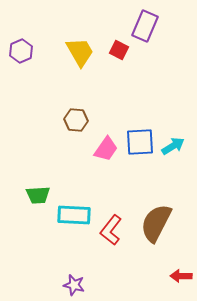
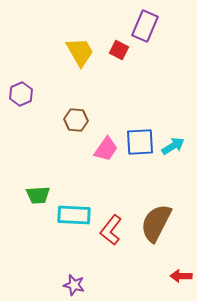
purple hexagon: moved 43 px down
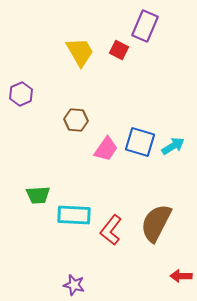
blue square: rotated 20 degrees clockwise
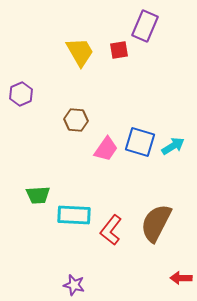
red square: rotated 36 degrees counterclockwise
red arrow: moved 2 px down
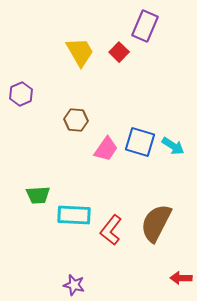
red square: moved 2 px down; rotated 36 degrees counterclockwise
cyan arrow: rotated 65 degrees clockwise
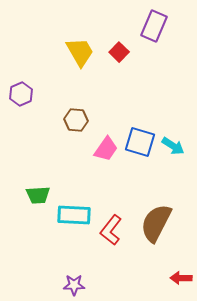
purple rectangle: moved 9 px right
purple star: rotated 15 degrees counterclockwise
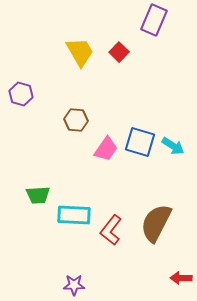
purple rectangle: moved 6 px up
purple hexagon: rotated 20 degrees counterclockwise
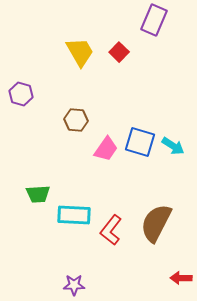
green trapezoid: moved 1 px up
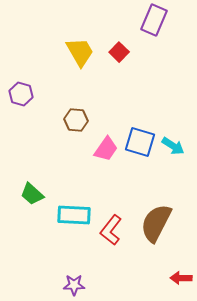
green trapezoid: moved 6 px left; rotated 45 degrees clockwise
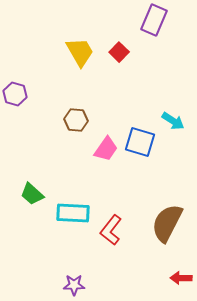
purple hexagon: moved 6 px left
cyan arrow: moved 25 px up
cyan rectangle: moved 1 px left, 2 px up
brown semicircle: moved 11 px right
